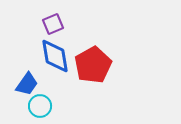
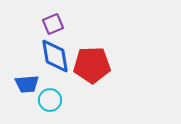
red pentagon: moved 1 px left; rotated 27 degrees clockwise
blue trapezoid: rotated 50 degrees clockwise
cyan circle: moved 10 px right, 6 px up
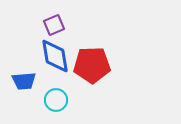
purple square: moved 1 px right, 1 px down
blue trapezoid: moved 3 px left, 3 px up
cyan circle: moved 6 px right
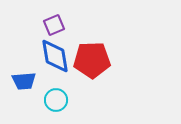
red pentagon: moved 5 px up
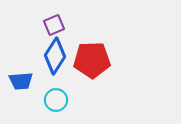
blue diamond: rotated 42 degrees clockwise
blue trapezoid: moved 3 px left
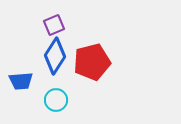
red pentagon: moved 2 px down; rotated 12 degrees counterclockwise
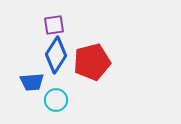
purple square: rotated 15 degrees clockwise
blue diamond: moved 1 px right, 1 px up
blue trapezoid: moved 11 px right, 1 px down
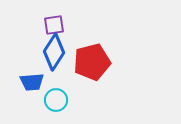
blue diamond: moved 2 px left, 3 px up
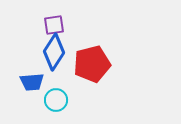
red pentagon: moved 2 px down
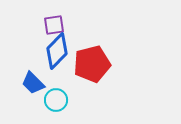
blue diamond: moved 3 px right, 1 px up; rotated 12 degrees clockwise
blue trapezoid: moved 1 px right, 1 px down; rotated 50 degrees clockwise
